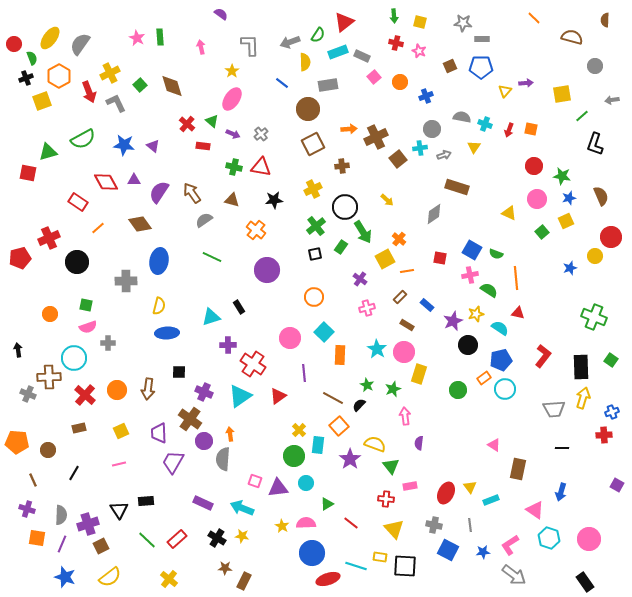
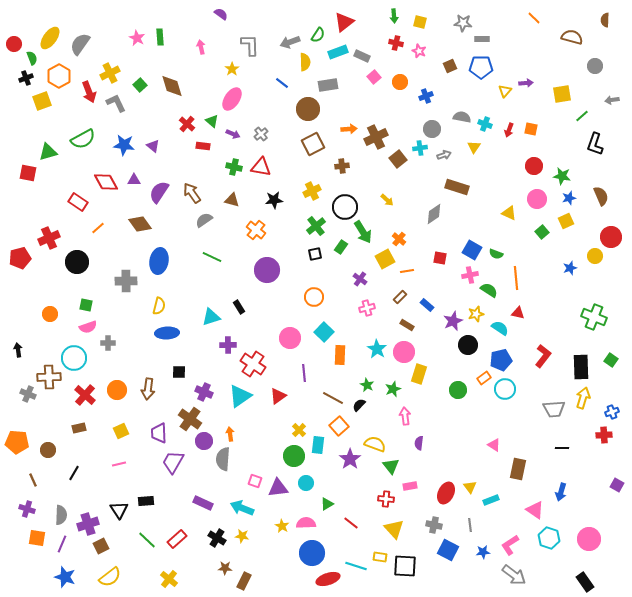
yellow star at (232, 71): moved 2 px up
yellow cross at (313, 189): moved 1 px left, 2 px down
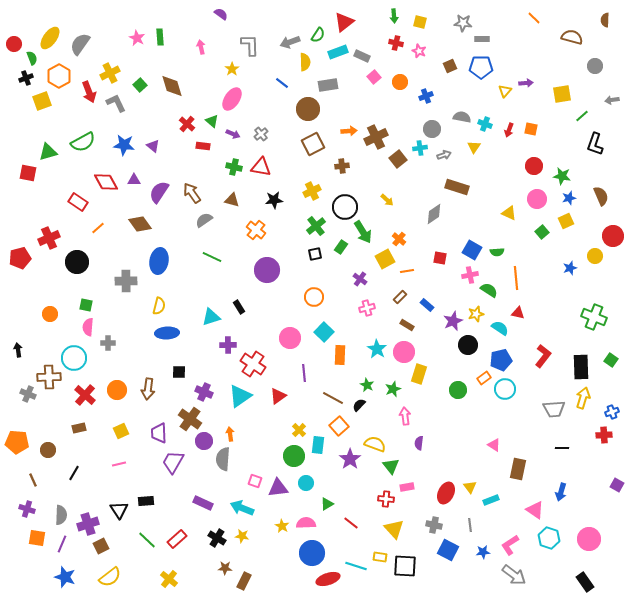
orange arrow at (349, 129): moved 2 px down
green semicircle at (83, 139): moved 3 px down
red circle at (611, 237): moved 2 px right, 1 px up
green semicircle at (496, 254): moved 1 px right, 2 px up; rotated 24 degrees counterclockwise
pink semicircle at (88, 327): rotated 114 degrees clockwise
pink rectangle at (410, 486): moved 3 px left, 1 px down
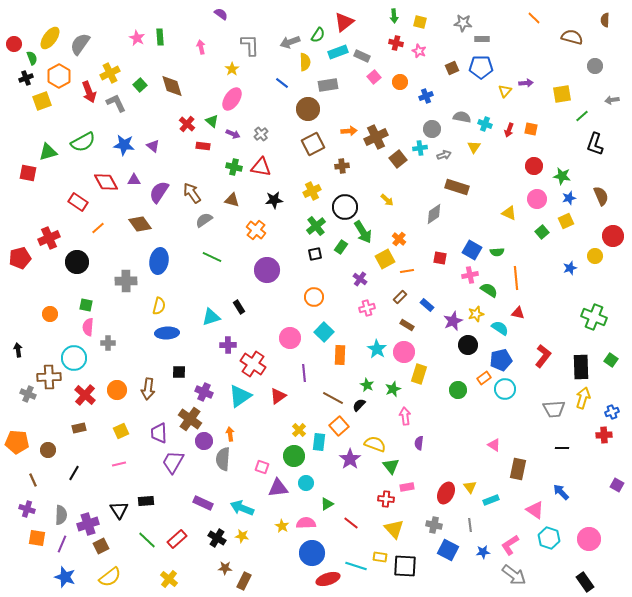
brown square at (450, 66): moved 2 px right, 2 px down
cyan rectangle at (318, 445): moved 1 px right, 3 px up
pink square at (255, 481): moved 7 px right, 14 px up
blue arrow at (561, 492): rotated 120 degrees clockwise
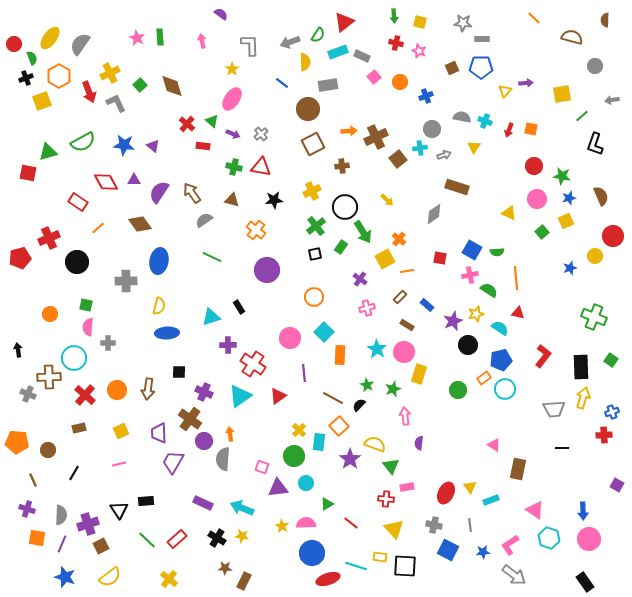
pink arrow at (201, 47): moved 1 px right, 6 px up
cyan cross at (485, 124): moved 3 px up
blue arrow at (561, 492): moved 22 px right, 19 px down; rotated 138 degrees counterclockwise
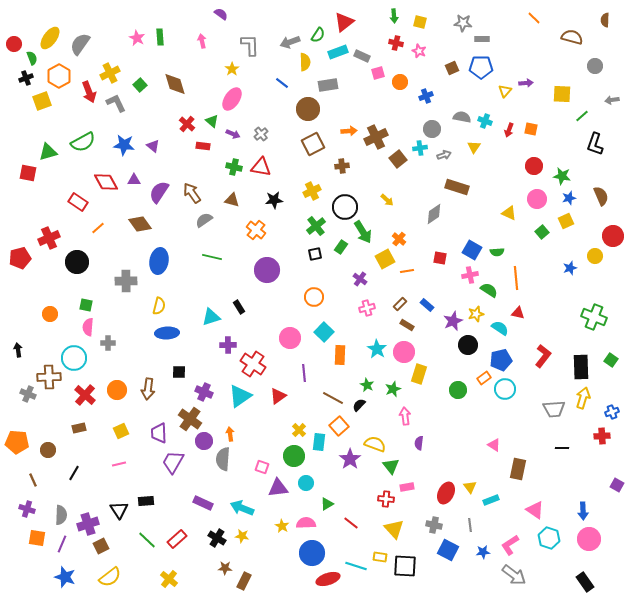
pink square at (374, 77): moved 4 px right, 4 px up; rotated 24 degrees clockwise
brown diamond at (172, 86): moved 3 px right, 2 px up
yellow square at (562, 94): rotated 12 degrees clockwise
green line at (212, 257): rotated 12 degrees counterclockwise
brown rectangle at (400, 297): moved 7 px down
red cross at (604, 435): moved 2 px left, 1 px down
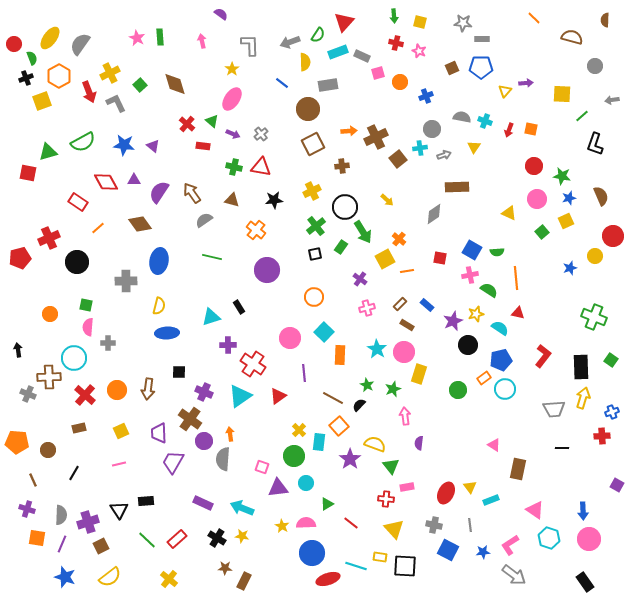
red triangle at (344, 22): rotated 10 degrees counterclockwise
brown rectangle at (457, 187): rotated 20 degrees counterclockwise
purple cross at (88, 524): moved 2 px up
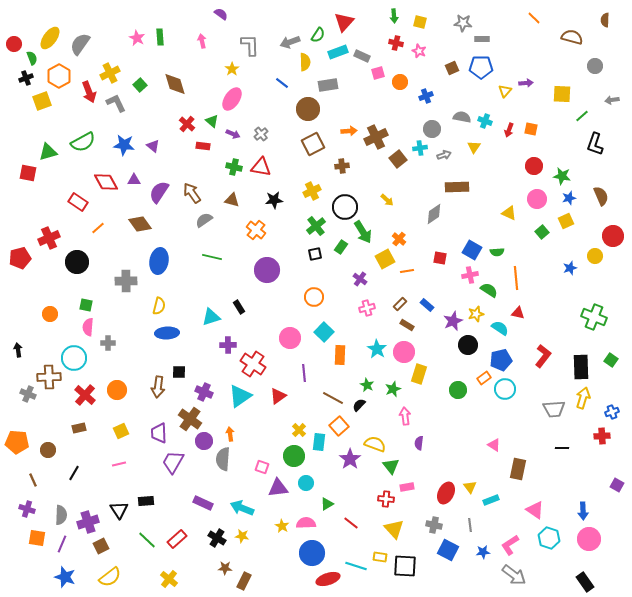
brown arrow at (148, 389): moved 10 px right, 2 px up
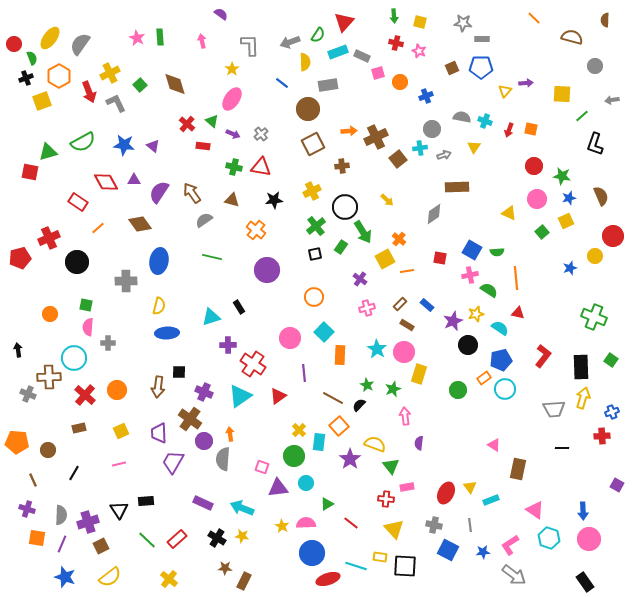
red square at (28, 173): moved 2 px right, 1 px up
